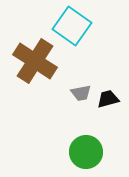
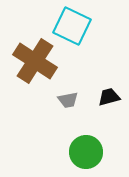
cyan square: rotated 9 degrees counterclockwise
gray trapezoid: moved 13 px left, 7 px down
black trapezoid: moved 1 px right, 2 px up
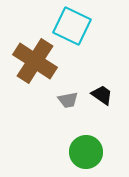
black trapezoid: moved 7 px left, 2 px up; rotated 50 degrees clockwise
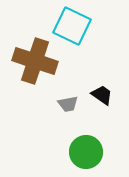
brown cross: rotated 15 degrees counterclockwise
gray trapezoid: moved 4 px down
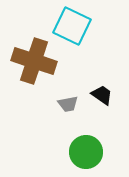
brown cross: moved 1 px left
